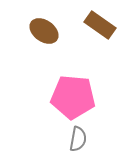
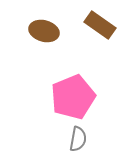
brown ellipse: rotated 20 degrees counterclockwise
pink pentagon: rotated 27 degrees counterclockwise
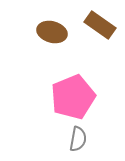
brown ellipse: moved 8 px right, 1 px down
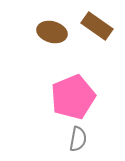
brown rectangle: moved 3 px left, 1 px down
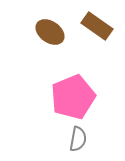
brown ellipse: moved 2 px left; rotated 20 degrees clockwise
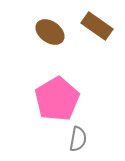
pink pentagon: moved 16 px left, 2 px down; rotated 9 degrees counterclockwise
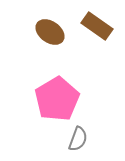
gray semicircle: rotated 10 degrees clockwise
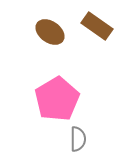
gray semicircle: rotated 20 degrees counterclockwise
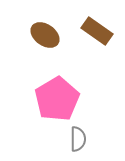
brown rectangle: moved 5 px down
brown ellipse: moved 5 px left, 3 px down
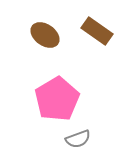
gray semicircle: rotated 70 degrees clockwise
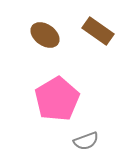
brown rectangle: moved 1 px right
gray semicircle: moved 8 px right, 2 px down
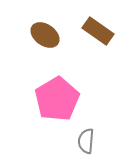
gray semicircle: rotated 115 degrees clockwise
